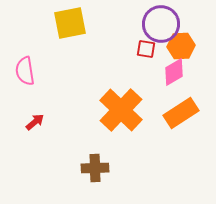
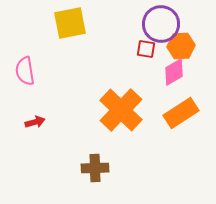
red arrow: rotated 24 degrees clockwise
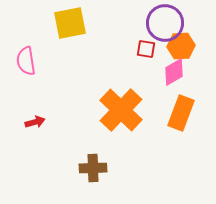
purple circle: moved 4 px right, 1 px up
pink semicircle: moved 1 px right, 10 px up
orange rectangle: rotated 36 degrees counterclockwise
brown cross: moved 2 px left
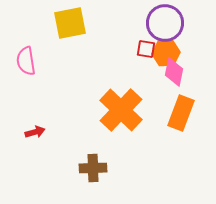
orange hexagon: moved 15 px left, 7 px down
pink diamond: rotated 48 degrees counterclockwise
red arrow: moved 10 px down
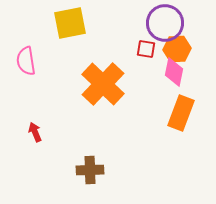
orange hexagon: moved 11 px right, 4 px up
orange cross: moved 18 px left, 26 px up
red arrow: rotated 96 degrees counterclockwise
brown cross: moved 3 px left, 2 px down
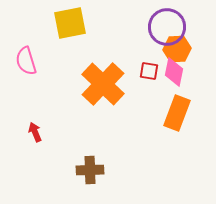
purple circle: moved 2 px right, 4 px down
red square: moved 3 px right, 22 px down
pink semicircle: rotated 8 degrees counterclockwise
orange rectangle: moved 4 px left
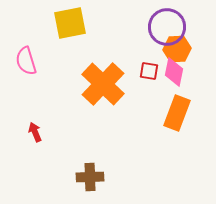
brown cross: moved 7 px down
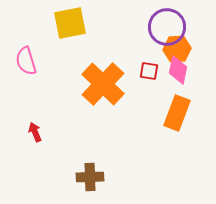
pink diamond: moved 4 px right, 2 px up
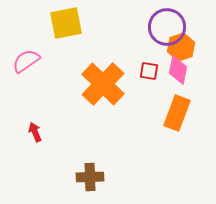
yellow square: moved 4 px left
orange hexagon: moved 4 px right, 2 px up; rotated 16 degrees counterclockwise
pink semicircle: rotated 72 degrees clockwise
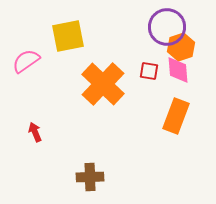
yellow square: moved 2 px right, 13 px down
pink diamond: rotated 16 degrees counterclockwise
orange rectangle: moved 1 px left, 3 px down
